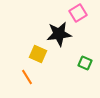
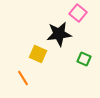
pink square: rotated 18 degrees counterclockwise
green square: moved 1 px left, 4 px up
orange line: moved 4 px left, 1 px down
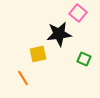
yellow square: rotated 36 degrees counterclockwise
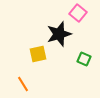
black star: rotated 10 degrees counterclockwise
orange line: moved 6 px down
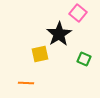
black star: rotated 15 degrees counterclockwise
yellow square: moved 2 px right
orange line: moved 3 px right, 1 px up; rotated 56 degrees counterclockwise
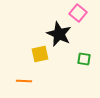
black star: rotated 15 degrees counterclockwise
green square: rotated 16 degrees counterclockwise
orange line: moved 2 px left, 2 px up
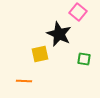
pink square: moved 1 px up
